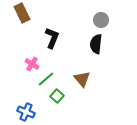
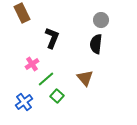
pink cross: rotated 24 degrees clockwise
brown triangle: moved 3 px right, 1 px up
blue cross: moved 2 px left, 10 px up; rotated 30 degrees clockwise
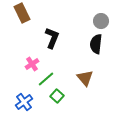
gray circle: moved 1 px down
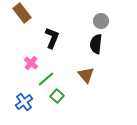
brown rectangle: rotated 12 degrees counterclockwise
pink cross: moved 1 px left, 1 px up; rotated 16 degrees counterclockwise
brown triangle: moved 1 px right, 3 px up
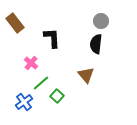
brown rectangle: moved 7 px left, 10 px down
black L-shape: rotated 25 degrees counterclockwise
green line: moved 5 px left, 4 px down
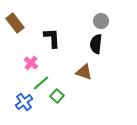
brown triangle: moved 2 px left, 3 px up; rotated 30 degrees counterclockwise
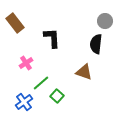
gray circle: moved 4 px right
pink cross: moved 5 px left; rotated 16 degrees clockwise
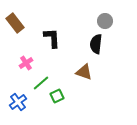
green square: rotated 24 degrees clockwise
blue cross: moved 6 px left
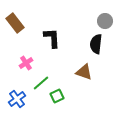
blue cross: moved 1 px left, 3 px up
